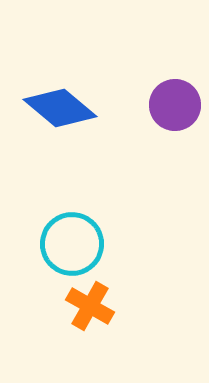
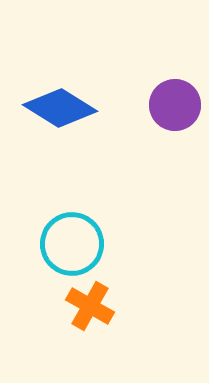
blue diamond: rotated 8 degrees counterclockwise
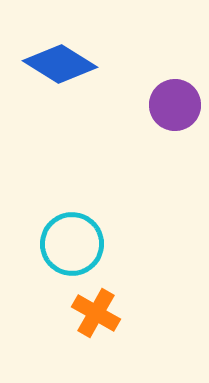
blue diamond: moved 44 px up
orange cross: moved 6 px right, 7 px down
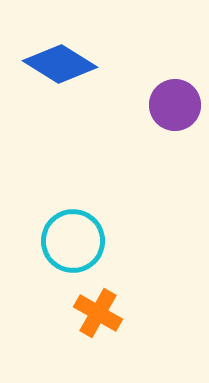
cyan circle: moved 1 px right, 3 px up
orange cross: moved 2 px right
